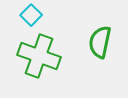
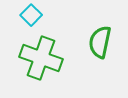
green cross: moved 2 px right, 2 px down
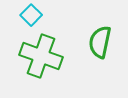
green cross: moved 2 px up
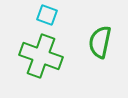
cyan square: moved 16 px right; rotated 25 degrees counterclockwise
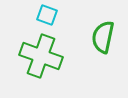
green semicircle: moved 3 px right, 5 px up
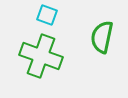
green semicircle: moved 1 px left
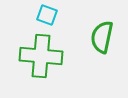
green cross: rotated 15 degrees counterclockwise
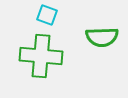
green semicircle: rotated 104 degrees counterclockwise
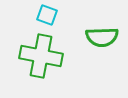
green cross: rotated 6 degrees clockwise
